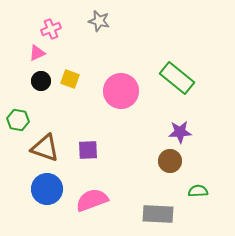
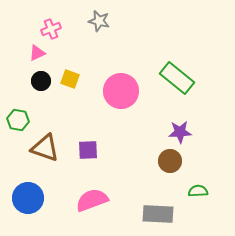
blue circle: moved 19 px left, 9 px down
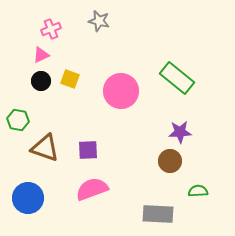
pink triangle: moved 4 px right, 2 px down
pink semicircle: moved 11 px up
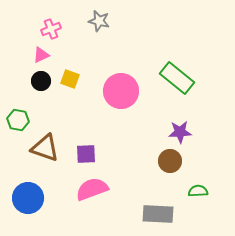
purple square: moved 2 px left, 4 px down
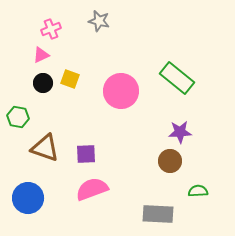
black circle: moved 2 px right, 2 px down
green hexagon: moved 3 px up
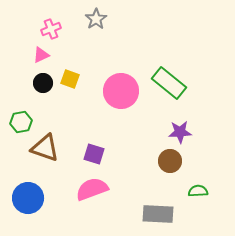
gray star: moved 3 px left, 2 px up; rotated 25 degrees clockwise
green rectangle: moved 8 px left, 5 px down
green hexagon: moved 3 px right, 5 px down; rotated 20 degrees counterclockwise
purple square: moved 8 px right; rotated 20 degrees clockwise
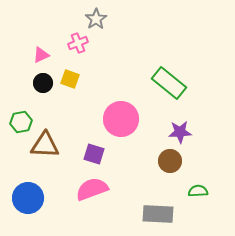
pink cross: moved 27 px right, 14 px down
pink circle: moved 28 px down
brown triangle: moved 3 px up; rotated 16 degrees counterclockwise
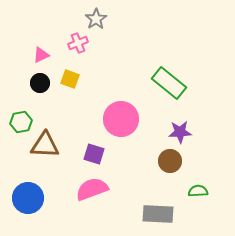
black circle: moved 3 px left
